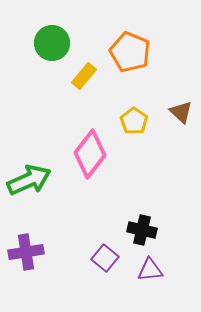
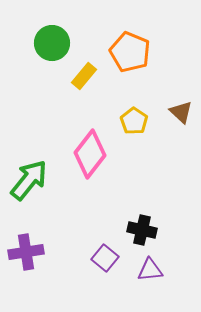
green arrow: rotated 27 degrees counterclockwise
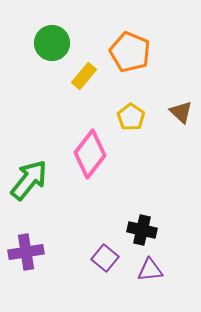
yellow pentagon: moved 3 px left, 4 px up
